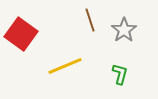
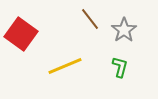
brown line: moved 1 px up; rotated 20 degrees counterclockwise
green L-shape: moved 7 px up
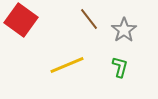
brown line: moved 1 px left
red square: moved 14 px up
yellow line: moved 2 px right, 1 px up
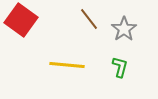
gray star: moved 1 px up
yellow line: rotated 28 degrees clockwise
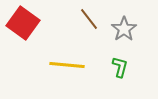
red square: moved 2 px right, 3 px down
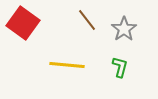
brown line: moved 2 px left, 1 px down
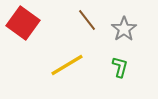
yellow line: rotated 36 degrees counterclockwise
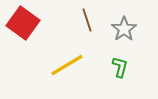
brown line: rotated 20 degrees clockwise
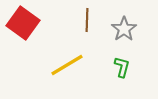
brown line: rotated 20 degrees clockwise
green L-shape: moved 2 px right
